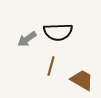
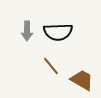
gray arrow: moved 8 px up; rotated 54 degrees counterclockwise
brown line: rotated 54 degrees counterclockwise
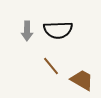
black semicircle: moved 2 px up
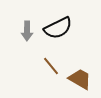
black semicircle: moved 2 px up; rotated 24 degrees counterclockwise
brown trapezoid: moved 2 px left, 1 px up
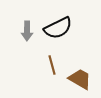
brown line: moved 1 px right, 1 px up; rotated 24 degrees clockwise
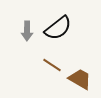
black semicircle: rotated 12 degrees counterclockwise
brown line: rotated 42 degrees counterclockwise
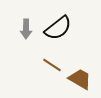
gray arrow: moved 1 px left, 2 px up
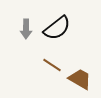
black semicircle: moved 1 px left
